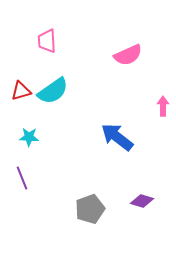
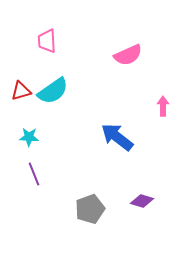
purple line: moved 12 px right, 4 px up
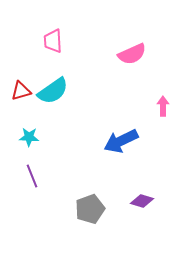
pink trapezoid: moved 6 px right
pink semicircle: moved 4 px right, 1 px up
blue arrow: moved 4 px right, 4 px down; rotated 64 degrees counterclockwise
purple line: moved 2 px left, 2 px down
